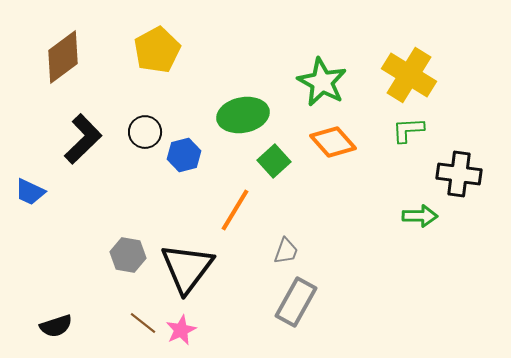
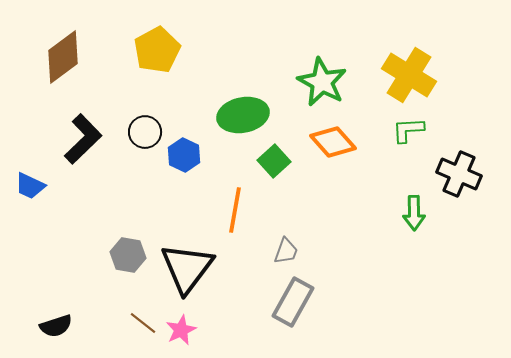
blue hexagon: rotated 20 degrees counterclockwise
black cross: rotated 15 degrees clockwise
blue trapezoid: moved 6 px up
orange line: rotated 21 degrees counterclockwise
green arrow: moved 6 px left, 3 px up; rotated 88 degrees clockwise
gray rectangle: moved 3 px left
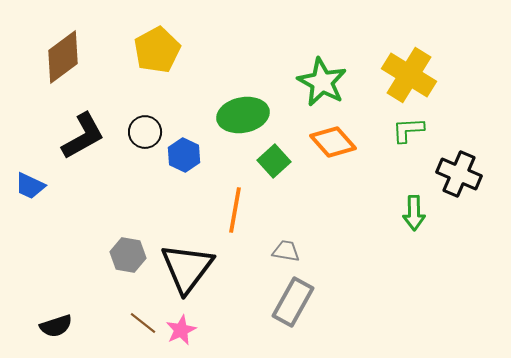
black L-shape: moved 3 px up; rotated 15 degrees clockwise
gray trapezoid: rotated 100 degrees counterclockwise
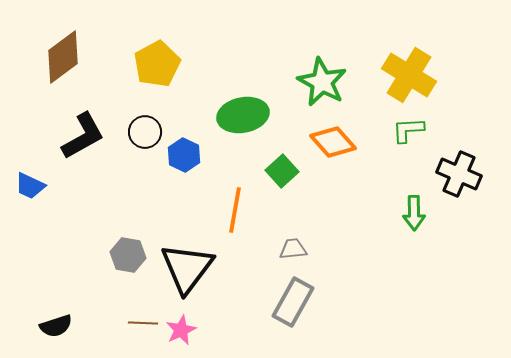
yellow pentagon: moved 14 px down
green square: moved 8 px right, 10 px down
gray trapezoid: moved 7 px right, 2 px up; rotated 16 degrees counterclockwise
brown line: rotated 36 degrees counterclockwise
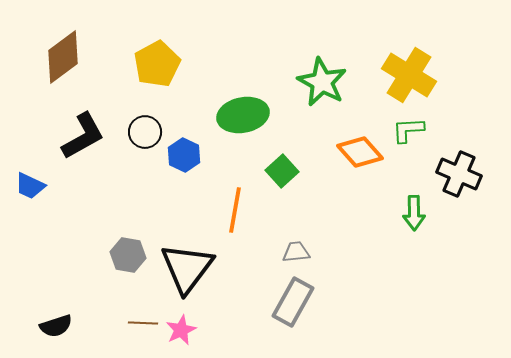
orange diamond: moved 27 px right, 10 px down
gray trapezoid: moved 3 px right, 3 px down
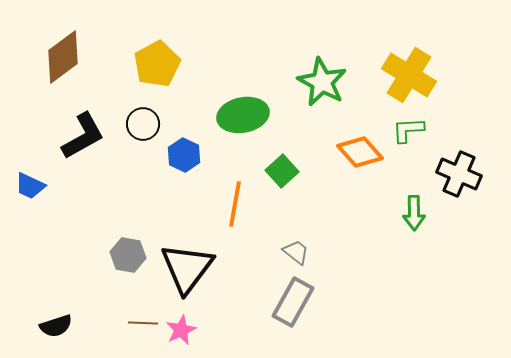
black circle: moved 2 px left, 8 px up
orange line: moved 6 px up
gray trapezoid: rotated 44 degrees clockwise
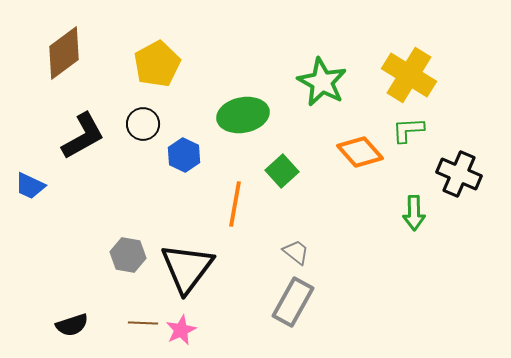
brown diamond: moved 1 px right, 4 px up
black semicircle: moved 16 px right, 1 px up
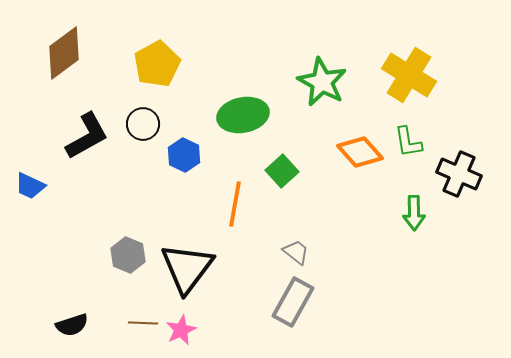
green L-shape: moved 12 px down; rotated 96 degrees counterclockwise
black L-shape: moved 4 px right
gray hexagon: rotated 12 degrees clockwise
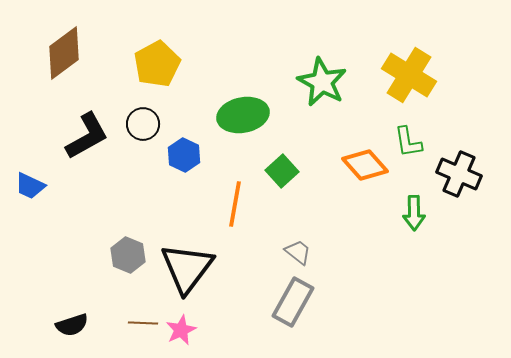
orange diamond: moved 5 px right, 13 px down
gray trapezoid: moved 2 px right
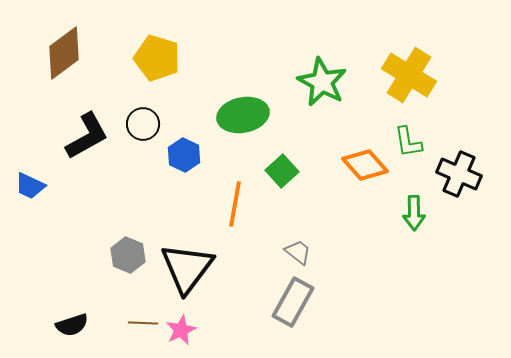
yellow pentagon: moved 6 px up; rotated 27 degrees counterclockwise
